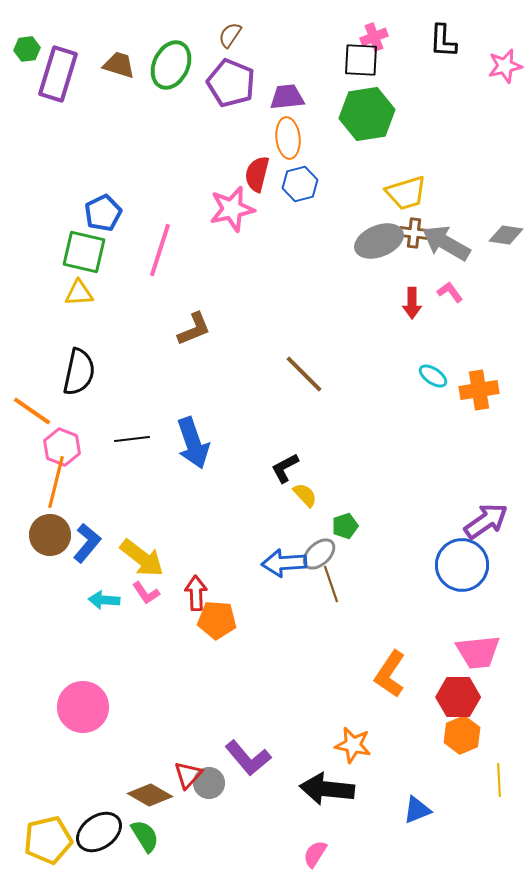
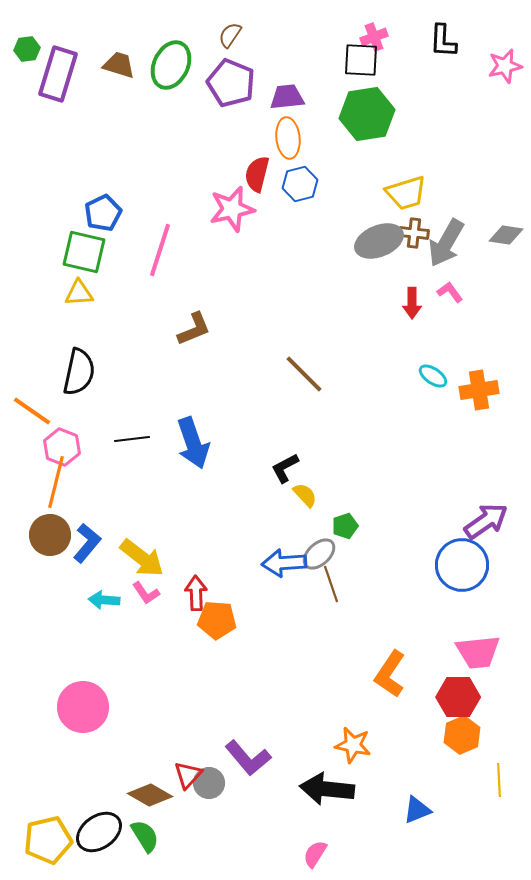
gray arrow at (446, 243): rotated 90 degrees counterclockwise
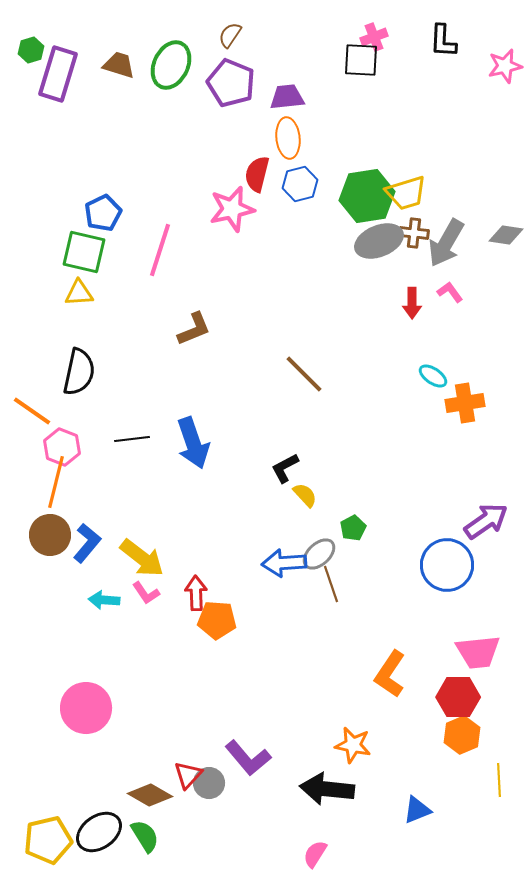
green hexagon at (27, 49): moved 4 px right, 1 px down; rotated 10 degrees counterclockwise
green hexagon at (367, 114): moved 82 px down
orange cross at (479, 390): moved 14 px left, 13 px down
green pentagon at (345, 526): moved 8 px right, 2 px down; rotated 10 degrees counterclockwise
blue circle at (462, 565): moved 15 px left
pink circle at (83, 707): moved 3 px right, 1 px down
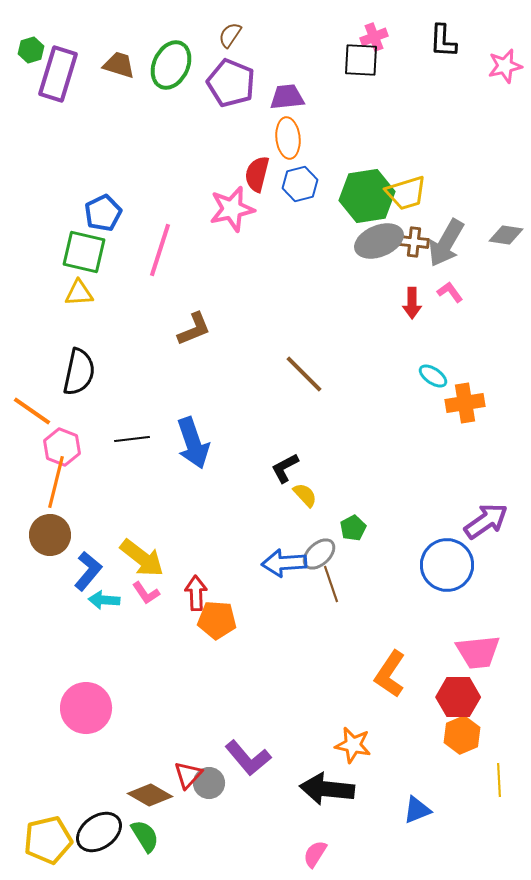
brown cross at (414, 233): moved 9 px down
blue L-shape at (87, 543): moved 1 px right, 28 px down
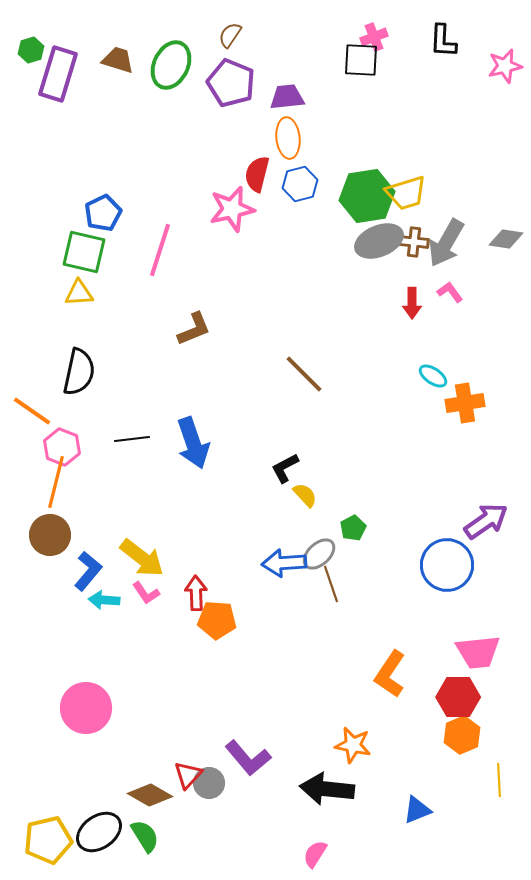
brown trapezoid at (119, 65): moved 1 px left, 5 px up
gray diamond at (506, 235): moved 4 px down
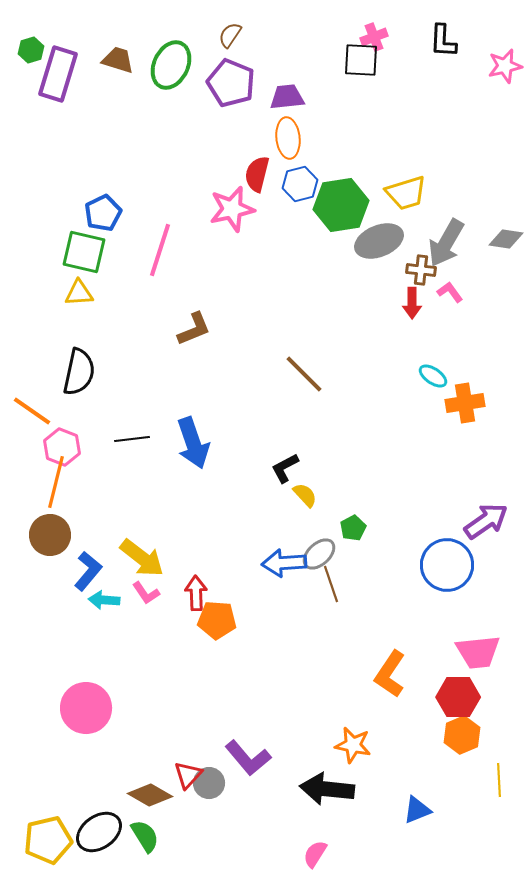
green hexagon at (367, 196): moved 26 px left, 9 px down
brown cross at (414, 242): moved 7 px right, 28 px down
